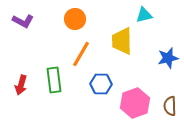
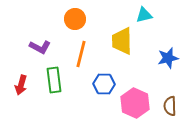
purple L-shape: moved 17 px right, 26 px down
orange line: rotated 16 degrees counterclockwise
blue hexagon: moved 3 px right
pink hexagon: rotated 16 degrees counterclockwise
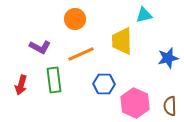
orange line: rotated 52 degrees clockwise
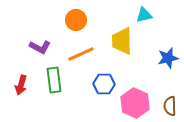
orange circle: moved 1 px right, 1 px down
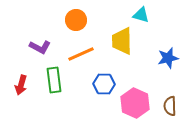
cyan triangle: moved 3 px left; rotated 30 degrees clockwise
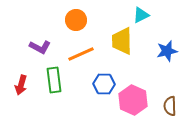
cyan triangle: rotated 42 degrees counterclockwise
blue star: moved 1 px left, 7 px up
pink hexagon: moved 2 px left, 3 px up
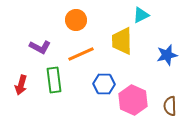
blue star: moved 4 px down
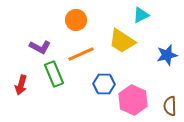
yellow trapezoid: rotated 56 degrees counterclockwise
green rectangle: moved 6 px up; rotated 15 degrees counterclockwise
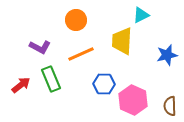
yellow trapezoid: rotated 60 degrees clockwise
green rectangle: moved 3 px left, 5 px down
red arrow: rotated 144 degrees counterclockwise
